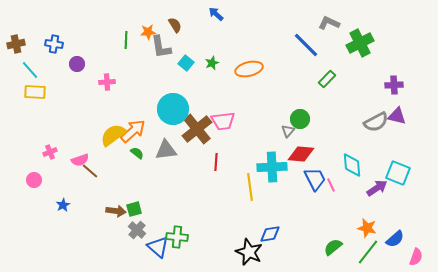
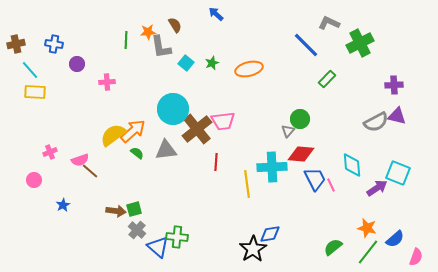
yellow line at (250, 187): moved 3 px left, 3 px up
black star at (249, 252): moved 4 px right, 3 px up; rotated 16 degrees clockwise
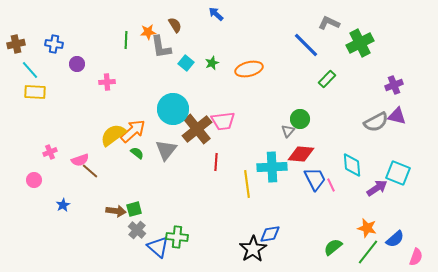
purple cross at (394, 85): rotated 18 degrees counterclockwise
gray triangle at (166, 150): rotated 45 degrees counterclockwise
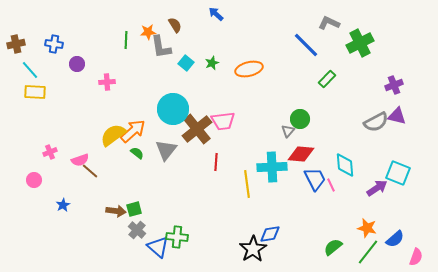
cyan diamond at (352, 165): moved 7 px left
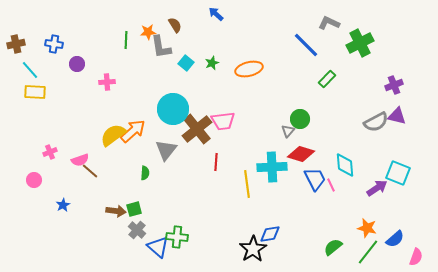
green semicircle at (137, 153): moved 8 px right, 20 px down; rotated 56 degrees clockwise
red diamond at (301, 154): rotated 12 degrees clockwise
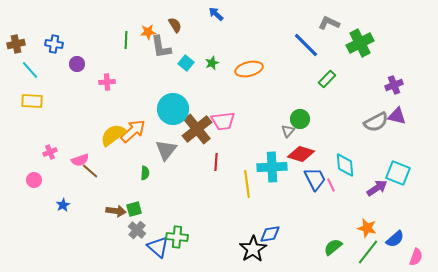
yellow rectangle at (35, 92): moved 3 px left, 9 px down
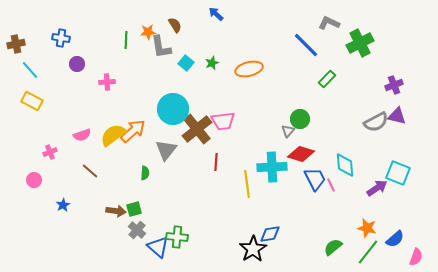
blue cross at (54, 44): moved 7 px right, 6 px up
yellow rectangle at (32, 101): rotated 25 degrees clockwise
pink semicircle at (80, 160): moved 2 px right, 25 px up
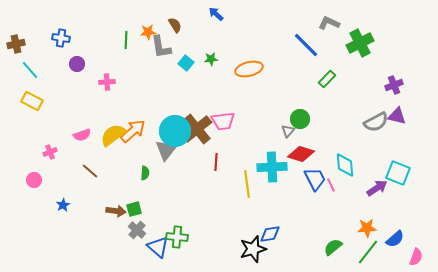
green star at (212, 63): moved 1 px left, 4 px up; rotated 16 degrees clockwise
cyan circle at (173, 109): moved 2 px right, 22 px down
orange star at (367, 228): rotated 18 degrees counterclockwise
black star at (253, 249): rotated 16 degrees clockwise
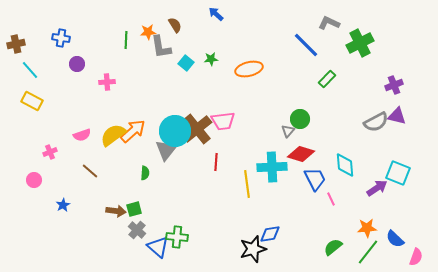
pink line at (331, 185): moved 14 px down
blue semicircle at (395, 239): rotated 84 degrees clockwise
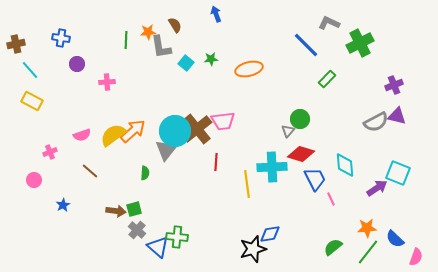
blue arrow at (216, 14): rotated 28 degrees clockwise
